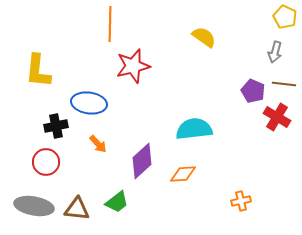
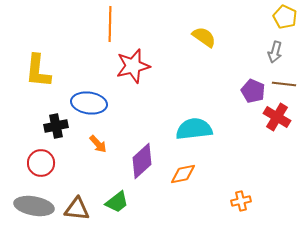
red circle: moved 5 px left, 1 px down
orange diamond: rotated 8 degrees counterclockwise
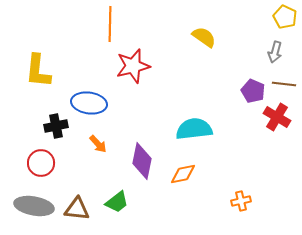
purple diamond: rotated 36 degrees counterclockwise
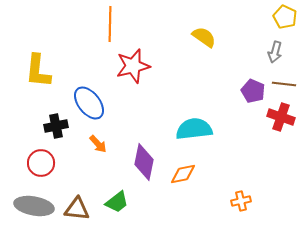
blue ellipse: rotated 44 degrees clockwise
red cross: moved 4 px right; rotated 12 degrees counterclockwise
purple diamond: moved 2 px right, 1 px down
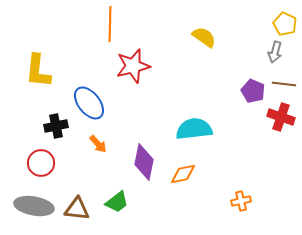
yellow pentagon: moved 7 px down
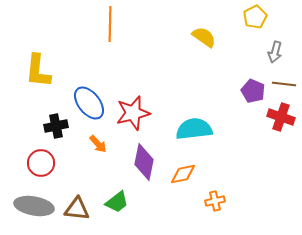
yellow pentagon: moved 30 px left, 7 px up; rotated 20 degrees clockwise
red star: moved 47 px down
orange cross: moved 26 px left
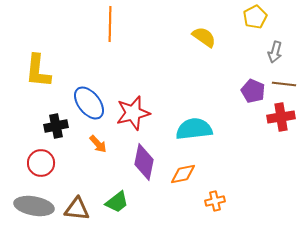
red cross: rotated 28 degrees counterclockwise
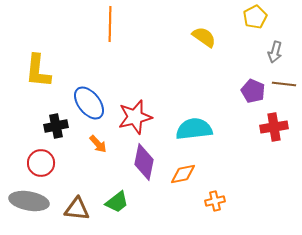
red star: moved 2 px right, 4 px down
red cross: moved 7 px left, 10 px down
gray ellipse: moved 5 px left, 5 px up
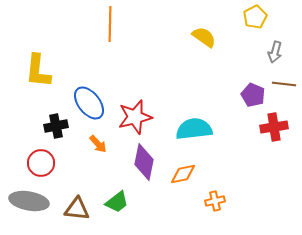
purple pentagon: moved 4 px down
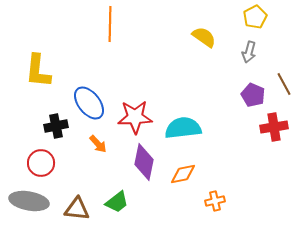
gray arrow: moved 26 px left
brown line: rotated 55 degrees clockwise
red star: rotated 12 degrees clockwise
cyan semicircle: moved 11 px left, 1 px up
